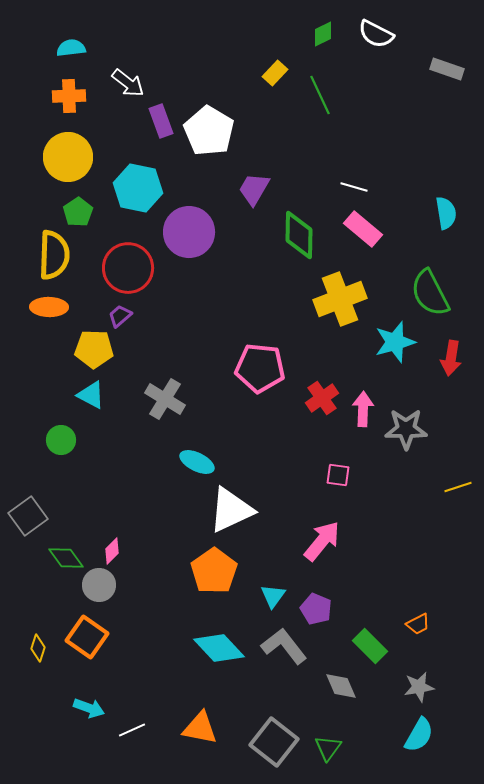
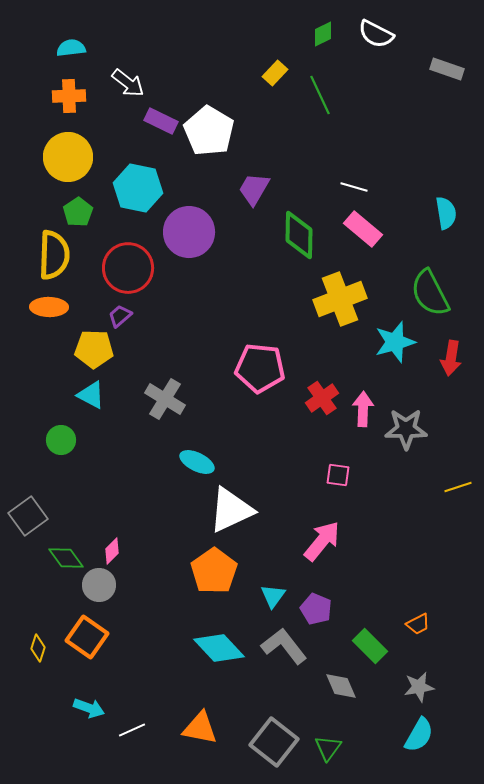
purple rectangle at (161, 121): rotated 44 degrees counterclockwise
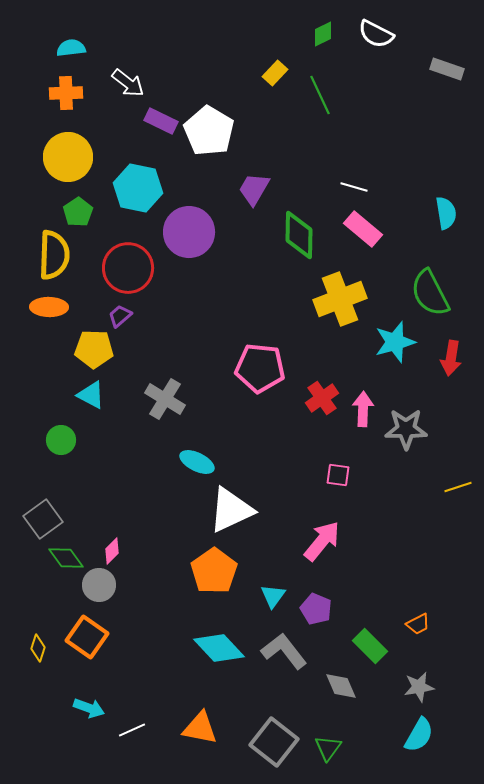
orange cross at (69, 96): moved 3 px left, 3 px up
gray square at (28, 516): moved 15 px right, 3 px down
gray L-shape at (284, 646): moved 5 px down
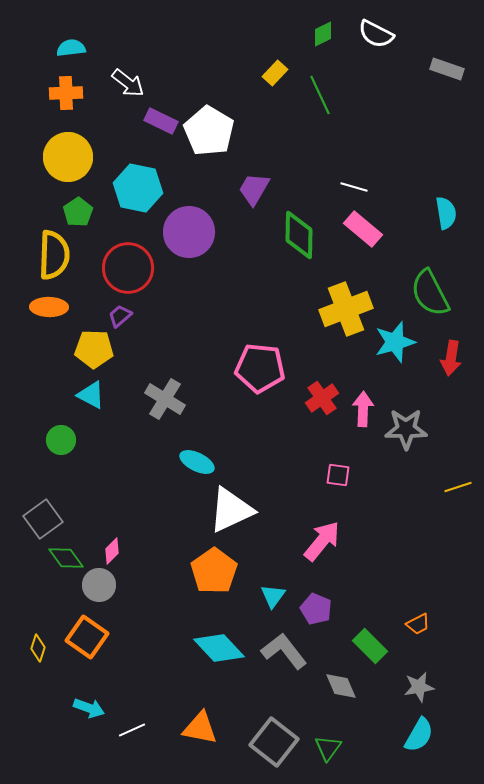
yellow cross at (340, 299): moved 6 px right, 10 px down
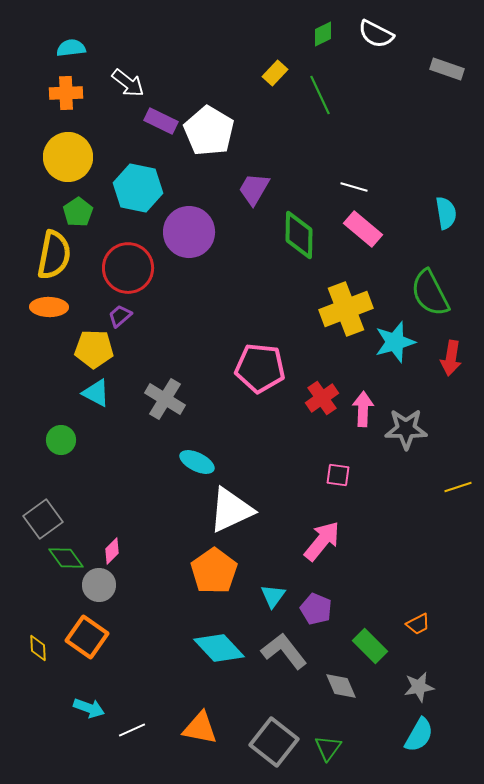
yellow semicircle at (54, 255): rotated 9 degrees clockwise
cyan triangle at (91, 395): moved 5 px right, 2 px up
yellow diamond at (38, 648): rotated 20 degrees counterclockwise
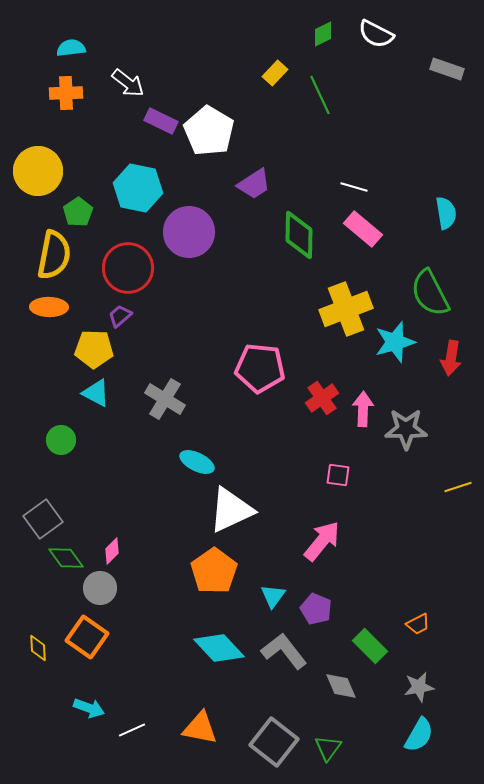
yellow circle at (68, 157): moved 30 px left, 14 px down
purple trapezoid at (254, 189): moved 5 px up; rotated 153 degrees counterclockwise
gray circle at (99, 585): moved 1 px right, 3 px down
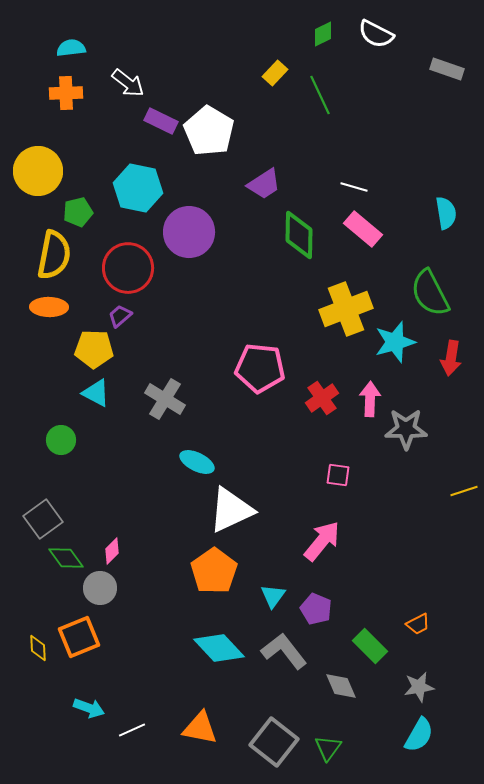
purple trapezoid at (254, 184): moved 10 px right
green pentagon at (78, 212): rotated 20 degrees clockwise
pink arrow at (363, 409): moved 7 px right, 10 px up
yellow line at (458, 487): moved 6 px right, 4 px down
orange square at (87, 637): moved 8 px left; rotated 33 degrees clockwise
